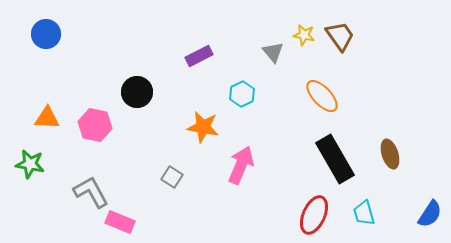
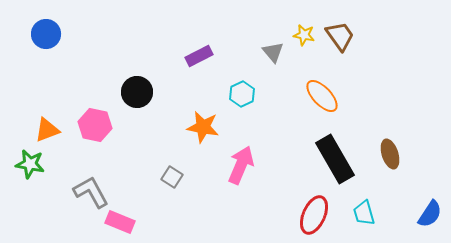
orange triangle: moved 12 px down; rotated 24 degrees counterclockwise
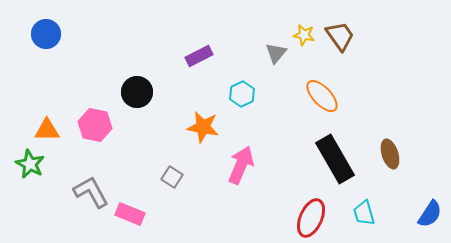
gray triangle: moved 3 px right, 1 px down; rotated 20 degrees clockwise
orange triangle: rotated 20 degrees clockwise
green star: rotated 16 degrees clockwise
red ellipse: moved 3 px left, 3 px down
pink rectangle: moved 10 px right, 8 px up
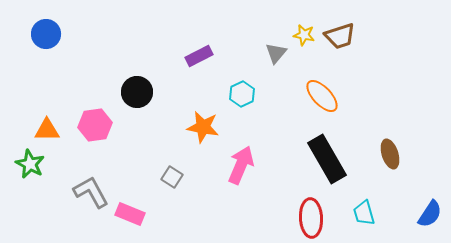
brown trapezoid: rotated 108 degrees clockwise
pink hexagon: rotated 20 degrees counterclockwise
black rectangle: moved 8 px left
red ellipse: rotated 27 degrees counterclockwise
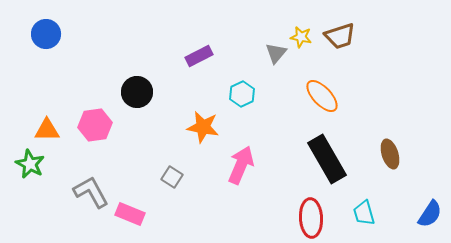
yellow star: moved 3 px left, 2 px down
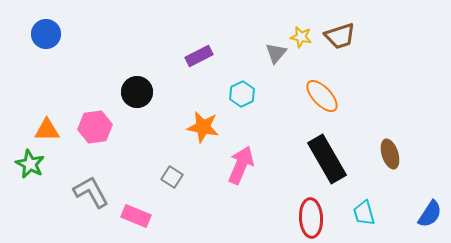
pink hexagon: moved 2 px down
pink rectangle: moved 6 px right, 2 px down
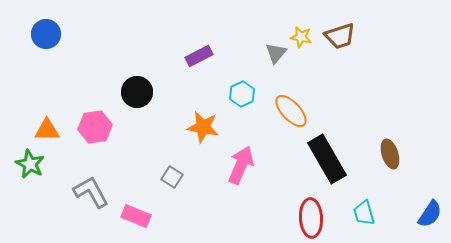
orange ellipse: moved 31 px left, 15 px down
